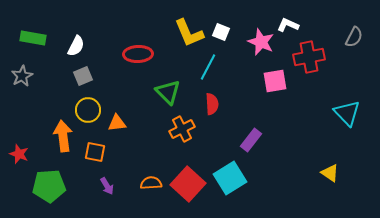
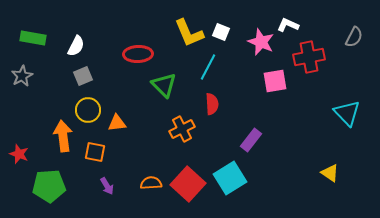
green triangle: moved 4 px left, 7 px up
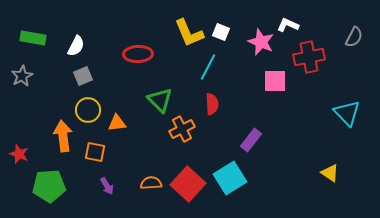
pink square: rotated 10 degrees clockwise
green triangle: moved 4 px left, 15 px down
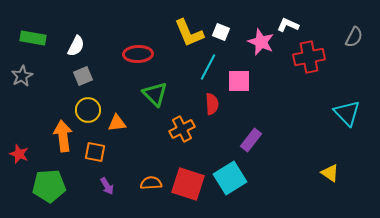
pink square: moved 36 px left
green triangle: moved 5 px left, 6 px up
red square: rotated 24 degrees counterclockwise
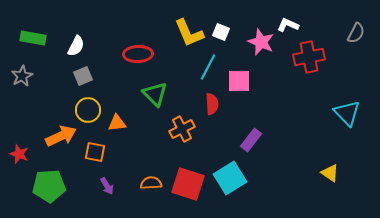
gray semicircle: moved 2 px right, 4 px up
orange arrow: moved 2 px left; rotated 72 degrees clockwise
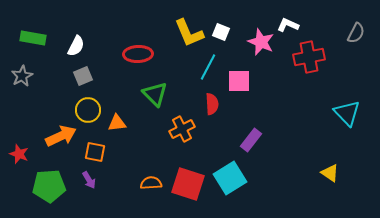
purple arrow: moved 18 px left, 6 px up
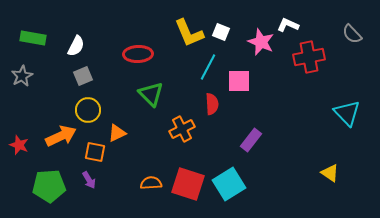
gray semicircle: moved 4 px left, 1 px down; rotated 110 degrees clockwise
green triangle: moved 4 px left
orange triangle: moved 10 px down; rotated 18 degrees counterclockwise
red star: moved 9 px up
cyan square: moved 1 px left, 6 px down
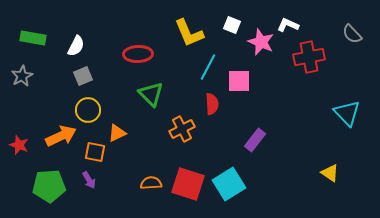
white square: moved 11 px right, 7 px up
purple rectangle: moved 4 px right
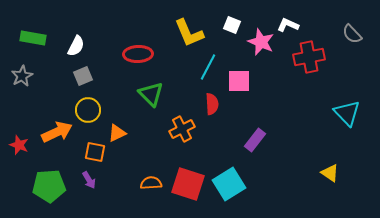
orange arrow: moved 4 px left, 4 px up
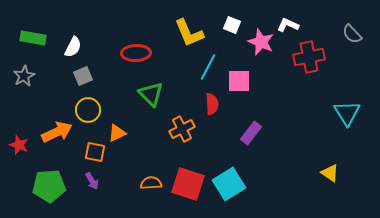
white semicircle: moved 3 px left, 1 px down
red ellipse: moved 2 px left, 1 px up
gray star: moved 2 px right
cyan triangle: rotated 12 degrees clockwise
purple rectangle: moved 4 px left, 7 px up
purple arrow: moved 3 px right, 1 px down
